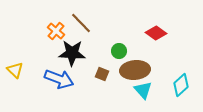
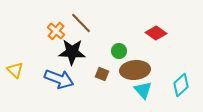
black star: moved 1 px up
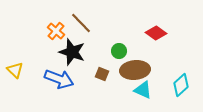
black star: rotated 16 degrees clockwise
cyan triangle: rotated 24 degrees counterclockwise
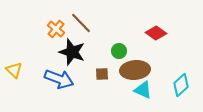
orange cross: moved 2 px up
yellow triangle: moved 1 px left
brown square: rotated 24 degrees counterclockwise
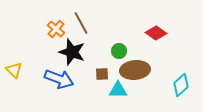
brown line: rotated 15 degrees clockwise
cyan triangle: moved 25 px left; rotated 24 degrees counterclockwise
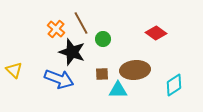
green circle: moved 16 px left, 12 px up
cyan diamond: moved 7 px left; rotated 10 degrees clockwise
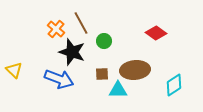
green circle: moved 1 px right, 2 px down
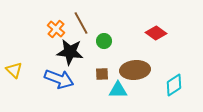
black star: moved 2 px left; rotated 12 degrees counterclockwise
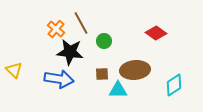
blue arrow: rotated 12 degrees counterclockwise
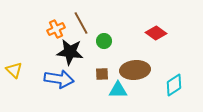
orange cross: rotated 24 degrees clockwise
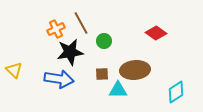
black star: rotated 16 degrees counterclockwise
cyan diamond: moved 2 px right, 7 px down
